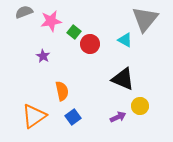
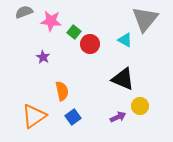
pink star: rotated 15 degrees clockwise
purple star: moved 1 px down
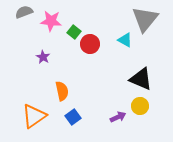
black triangle: moved 18 px right
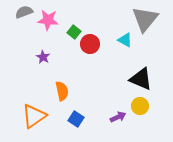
pink star: moved 3 px left, 1 px up
blue square: moved 3 px right, 2 px down; rotated 21 degrees counterclockwise
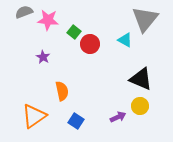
blue square: moved 2 px down
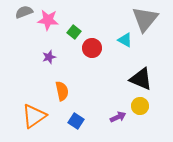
red circle: moved 2 px right, 4 px down
purple star: moved 6 px right; rotated 24 degrees clockwise
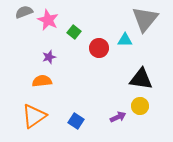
pink star: rotated 20 degrees clockwise
cyan triangle: rotated 28 degrees counterclockwise
red circle: moved 7 px right
black triangle: rotated 15 degrees counterclockwise
orange semicircle: moved 20 px left, 10 px up; rotated 84 degrees counterclockwise
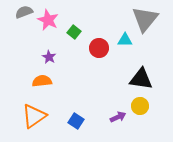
purple star: rotated 24 degrees counterclockwise
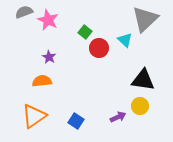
gray triangle: rotated 8 degrees clockwise
green square: moved 11 px right
cyan triangle: rotated 42 degrees clockwise
black triangle: moved 2 px right, 1 px down
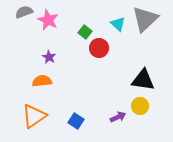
cyan triangle: moved 7 px left, 16 px up
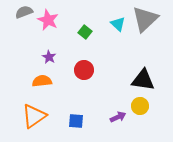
red circle: moved 15 px left, 22 px down
blue square: rotated 28 degrees counterclockwise
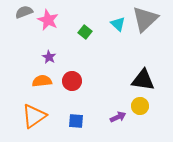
red circle: moved 12 px left, 11 px down
